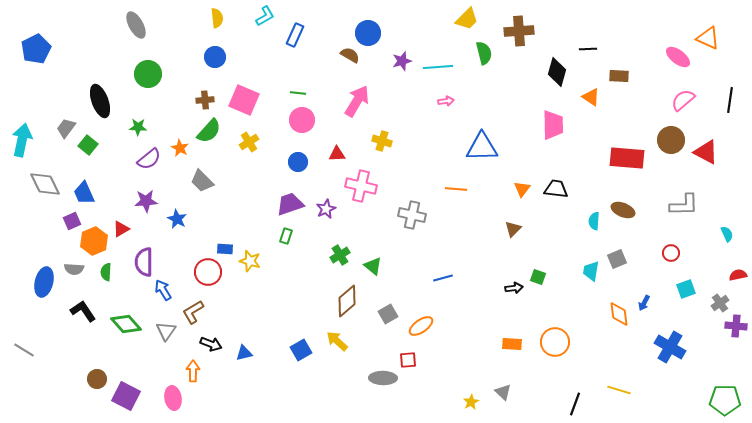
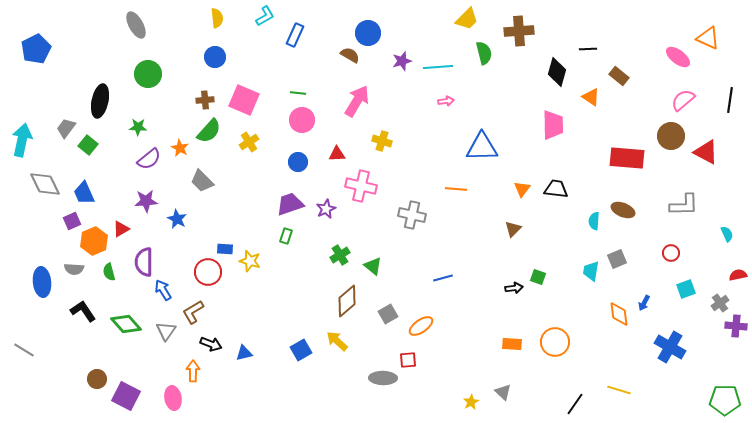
brown rectangle at (619, 76): rotated 36 degrees clockwise
black ellipse at (100, 101): rotated 32 degrees clockwise
brown circle at (671, 140): moved 4 px up
green semicircle at (106, 272): moved 3 px right; rotated 18 degrees counterclockwise
blue ellipse at (44, 282): moved 2 px left; rotated 20 degrees counterclockwise
black line at (575, 404): rotated 15 degrees clockwise
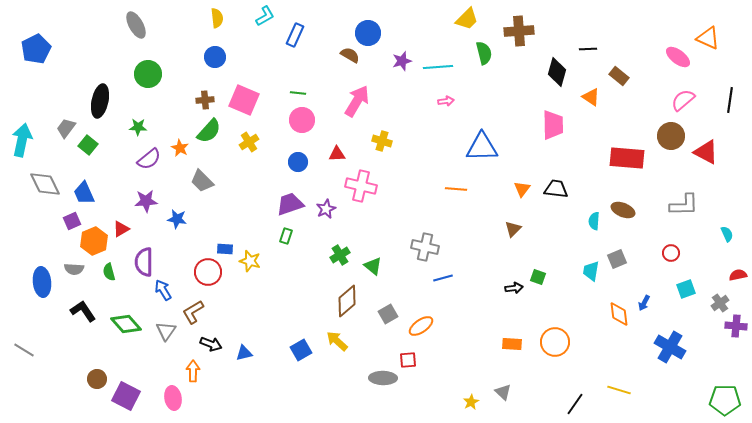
gray cross at (412, 215): moved 13 px right, 32 px down
blue star at (177, 219): rotated 18 degrees counterclockwise
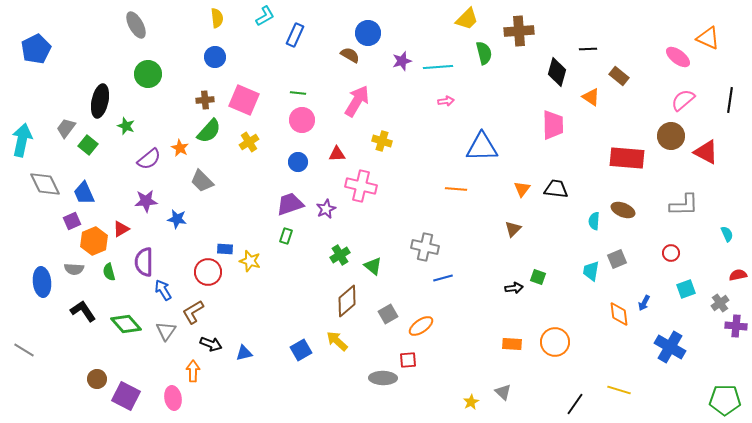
green star at (138, 127): moved 12 px left, 1 px up; rotated 18 degrees clockwise
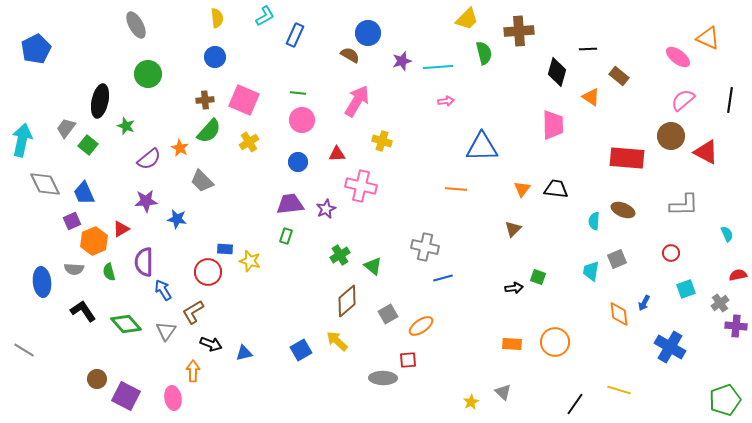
purple trapezoid at (290, 204): rotated 12 degrees clockwise
green pentagon at (725, 400): rotated 20 degrees counterclockwise
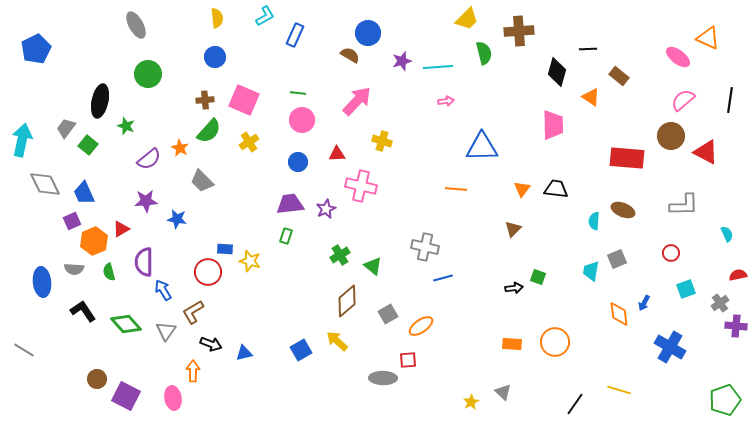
pink arrow at (357, 101): rotated 12 degrees clockwise
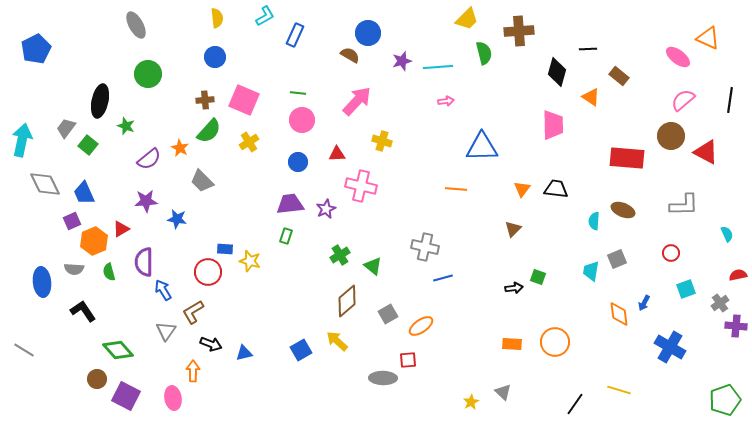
green diamond at (126, 324): moved 8 px left, 26 px down
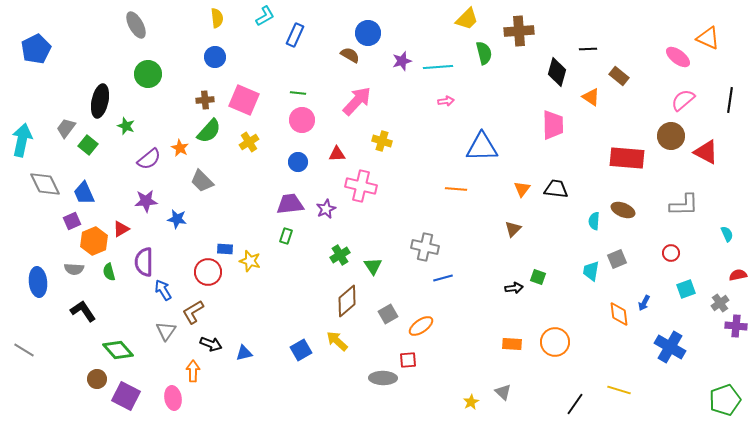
green triangle at (373, 266): rotated 18 degrees clockwise
blue ellipse at (42, 282): moved 4 px left
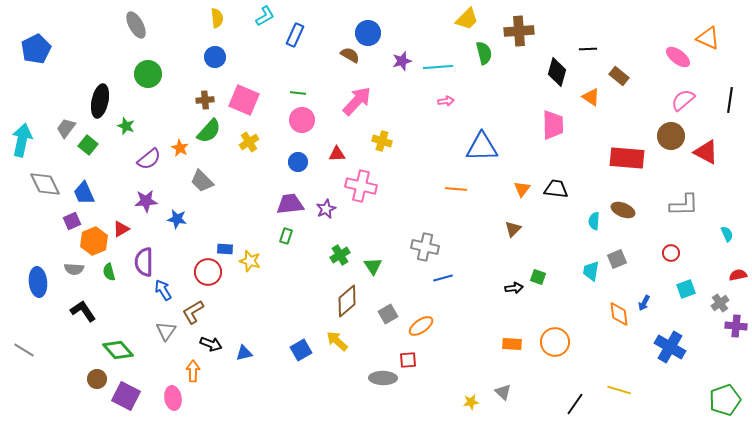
yellow star at (471, 402): rotated 21 degrees clockwise
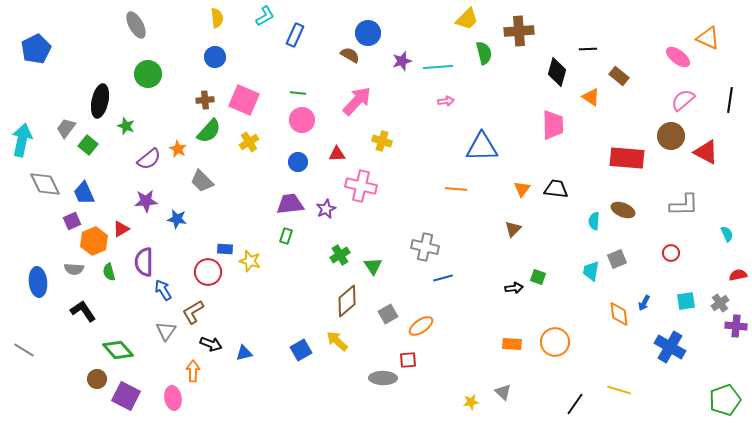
orange star at (180, 148): moved 2 px left, 1 px down
cyan square at (686, 289): moved 12 px down; rotated 12 degrees clockwise
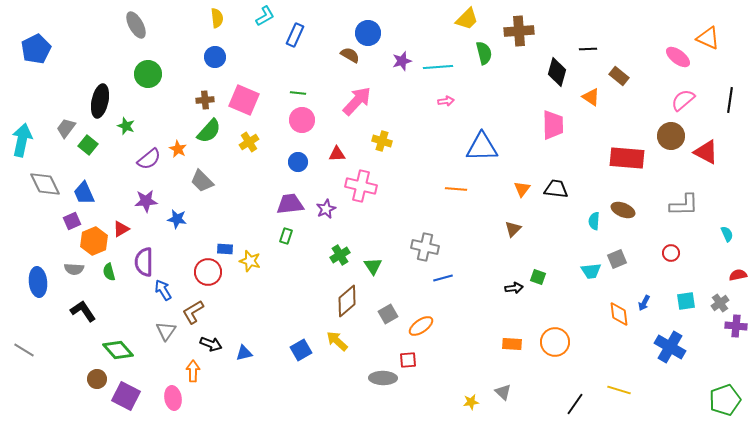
cyan trapezoid at (591, 271): rotated 105 degrees counterclockwise
